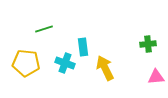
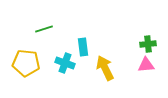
pink triangle: moved 10 px left, 12 px up
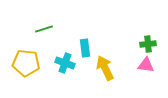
cyan rectangle: moved 2 px right, 1 px down
pink triangle: rotated 12 degrees clockwise
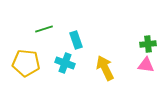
cyan rectangle: moved 9 px left, 8 px up; rotated 12 degrees counterclockwise
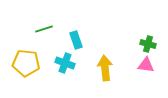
green cross: rotated 21 degrees clockwise
yellow arrow: rotated 20 degrees clockwise
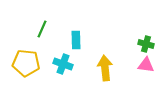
green line: moved 2 px left; rotated 48 degrees counterclockwise
cyan rectangle: rotated 18 degrees clockwise
green cross: moved 2 px left
cyan cross: moved 2 px left, 1 px down
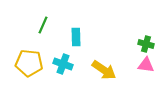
green line: moved 1 px right, 4 px up
cyan rectangle: moved 3 px up
yellow pentagon: moved 3 px right
yellow arrow: moved 1 px left, 2 px down; rotated 130 degrees clockwise
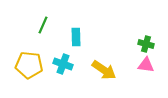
yellow pentagon: moved 2 px down
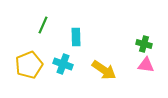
green cross: moved 2 px left
yellow pentagon: rotated 28 degrees counterclockwise
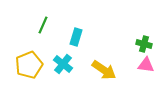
cyan rectangle: rotated 18 degrees clockwise
cyan cross: rotated 18 degrees clockwise
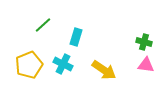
green line: rotated 24 degrees clockwise
green cross: moved 2 px up
cyan cross: rotated 12 degrees counterclockwise
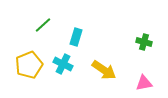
pink triangle: moved 2 px left, 18 px down; rotated 18 degrees counterclockwise
